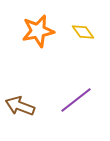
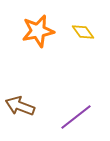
purple line: moved 17 px down
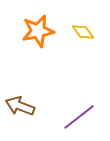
purple line: moved 3 px right
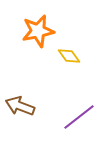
yellow diamond: moved 14 px left, 24 px down
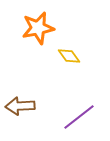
orange star: moved 3 px up
brown arrow: rotated 24 degrees counterclockwise
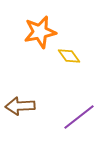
orange star: moved 2 px right, 4 px down
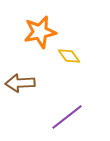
brown arrow: moved 23 px up
purple line: moved 12 px left
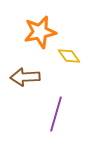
brown arrow: moved 5 px right, 6 px up
purple line: moved 11 px left, 3 px up; rotated 36 degrees counterclockwise
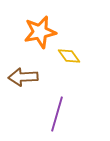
brown arrow: moved 2 px left
purple line: moved 1 px right
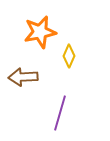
yellow diamond: rotated 60 degrees clockwise
purple line: moved 3 px right, 1 px up
